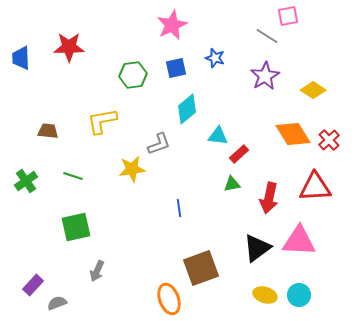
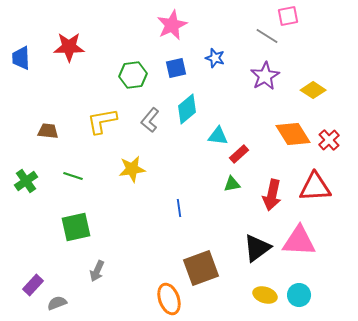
gray L-shape: moved 9 px left, 24 px up; rotated 150 degrees clockwise
red arrow: moved 3 px right, 3 px up
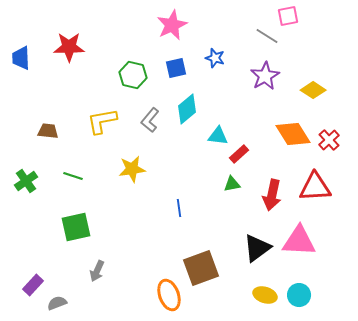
green hexagon: rotated 20 degrees clockwise
orange ellipse: moved 4 px up
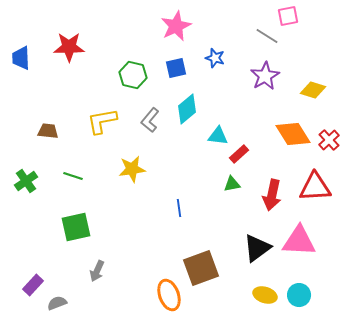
pink star: moved 4 px right, 1 px down
yellow diamond: rotated 15 degrees counterclockwise
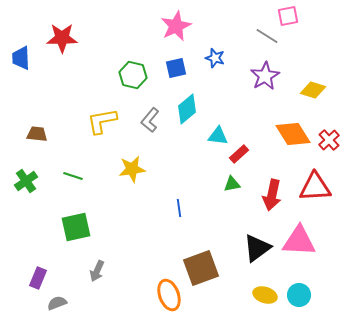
red star: moved 7 px left, 9 px up
brown trapezoid: moved 11 px left, 3 px down
purple rectangle: moved 5 px right, 7 px up; rotated 20 degrees counterclockwise
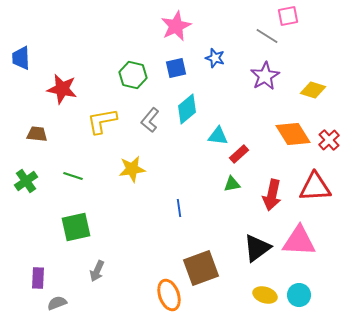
red star: moved 51 px down; rotated 12 degrees clockwise
purple rectangle: rotated 20 degrees counterclockwise
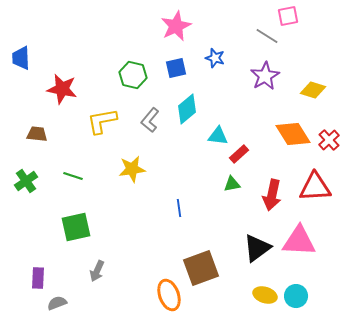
cyan circle: moved 3 px left, 1 px down
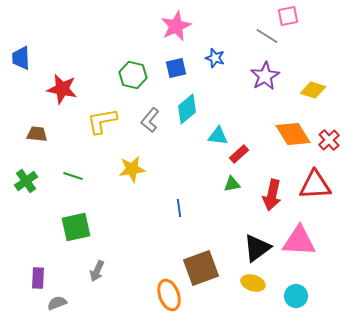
red triangle: moved 2 px up
yellow ellipse: moved 12 px left, 12 px up
